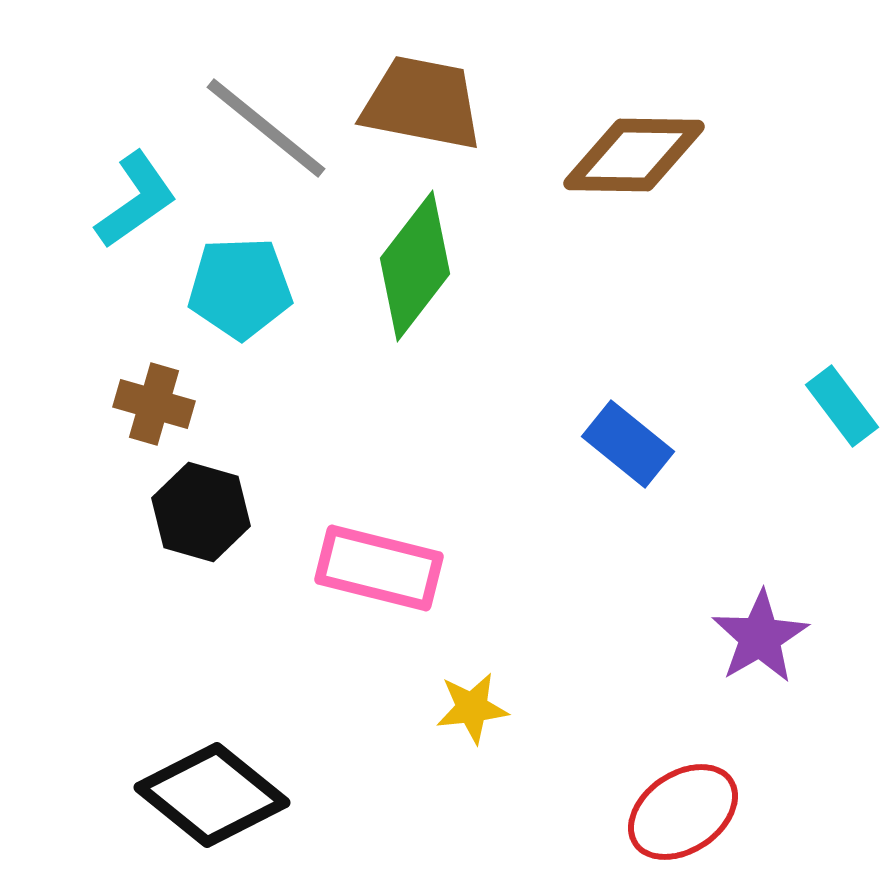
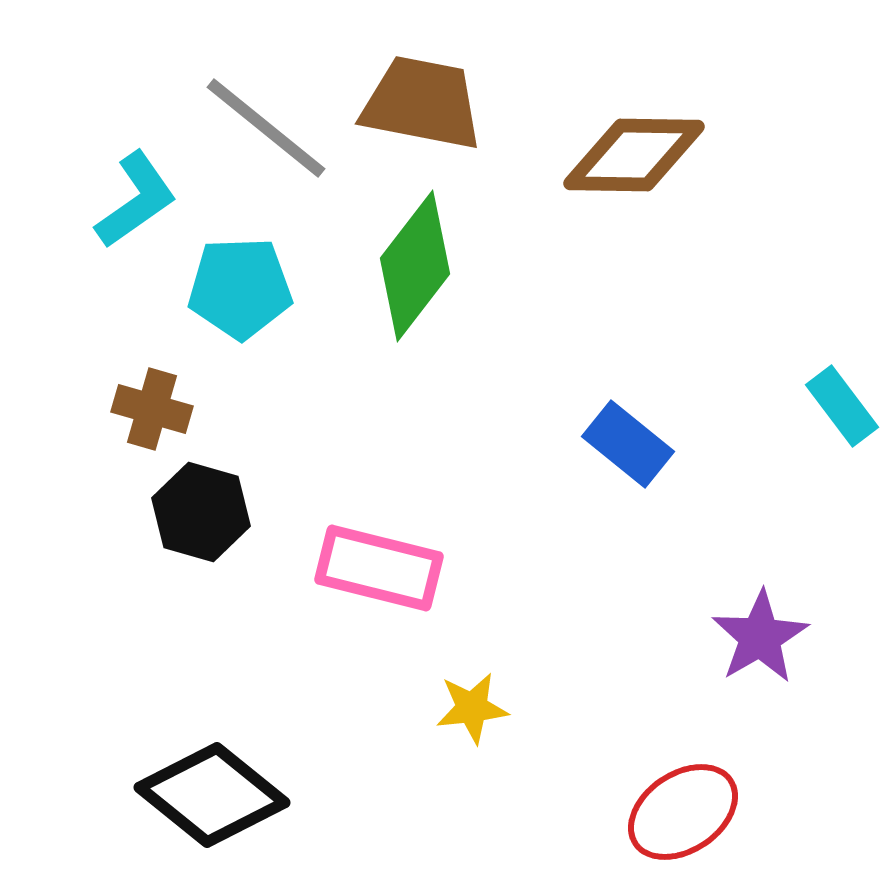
brown cross: moved 2 px left, 5 px down
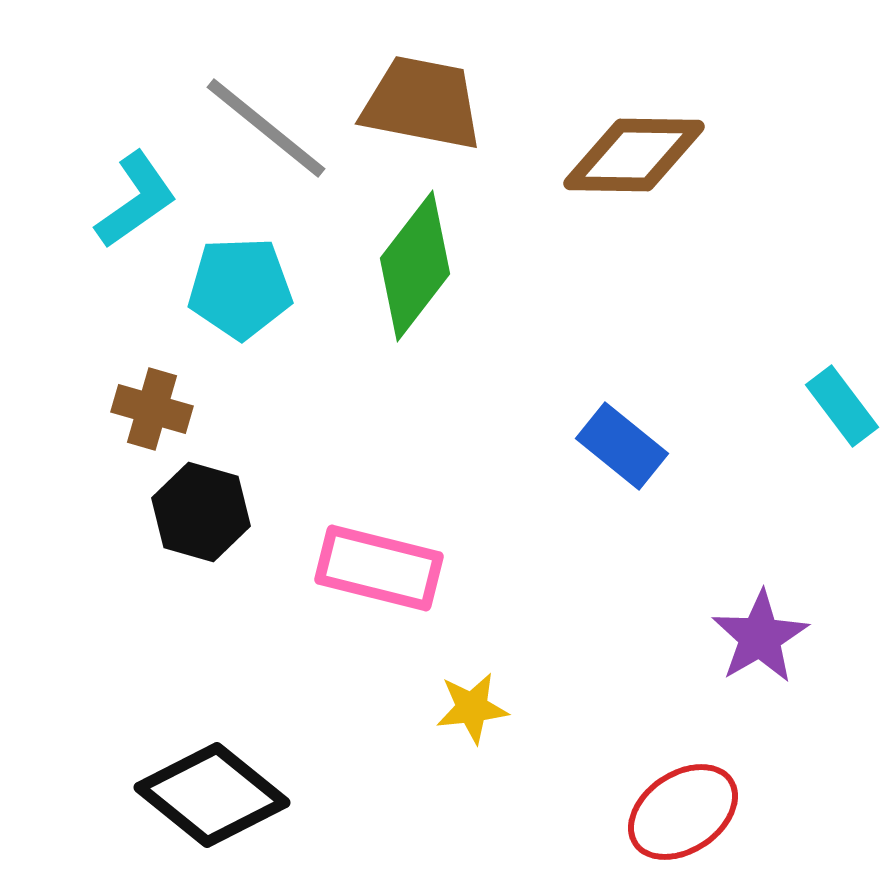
blue rectangle: moved 6 px left, 2 px down
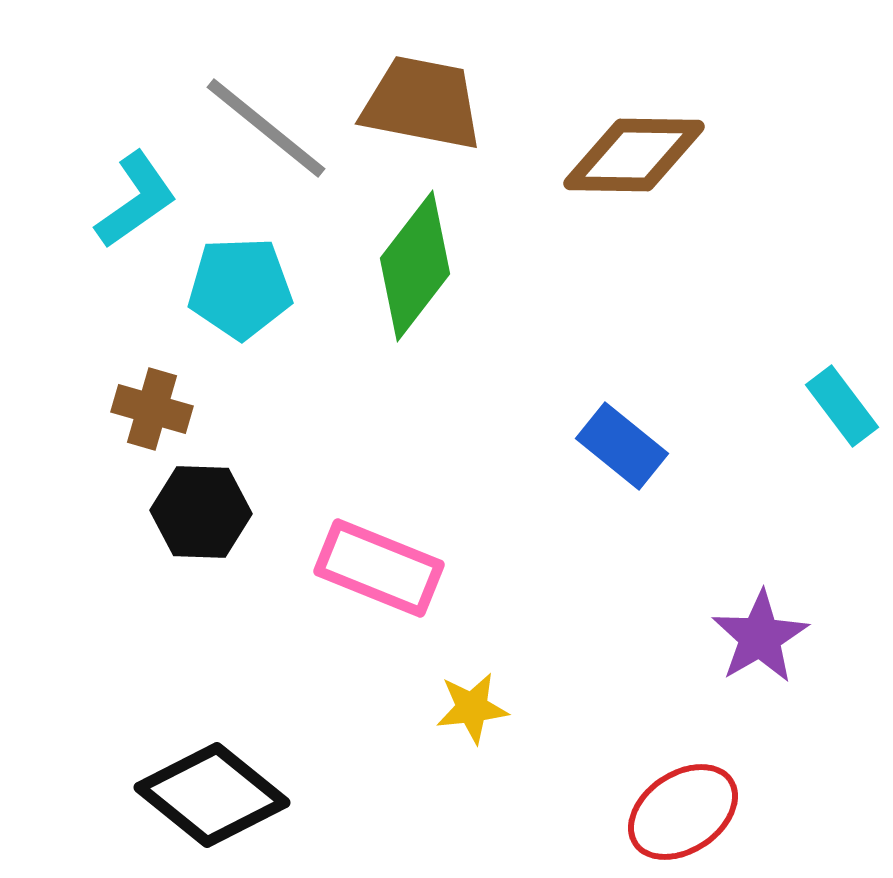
black hexagon: rotated 14 degrees counterclockwise
pink rectangle: rotated 8 degrees clockwise
